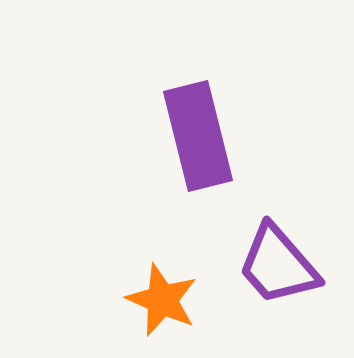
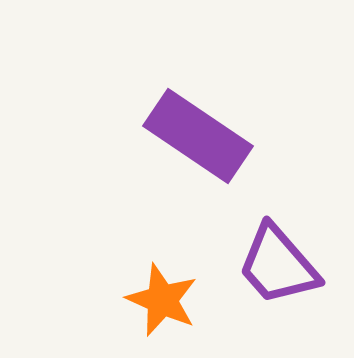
purple rectangle: rotated 42 degrees counterclockwise
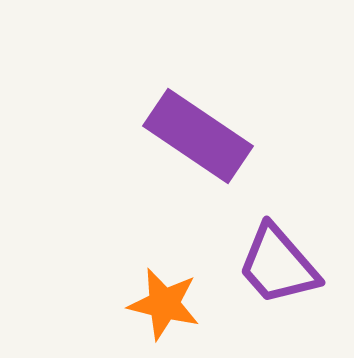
orange star: moved 2 px right, 4 px down; rotated 10 degrees counterclockwise
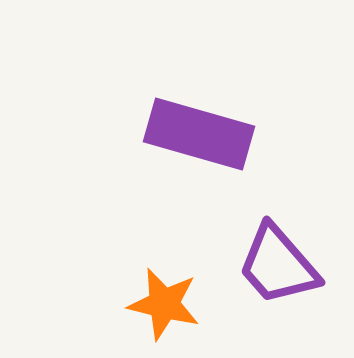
purple rectangle: moved 1 px right, 2 px up; rotated 18 degrees counterclockwise
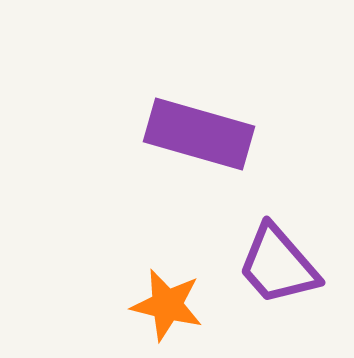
orange star: moved 3 px right, 1 px down
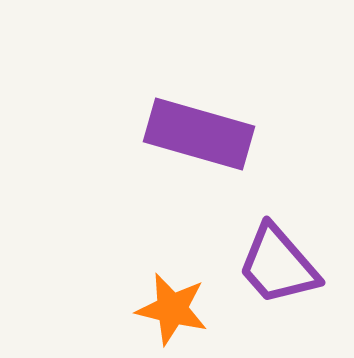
orange star: moved 5 px right, 4 px down
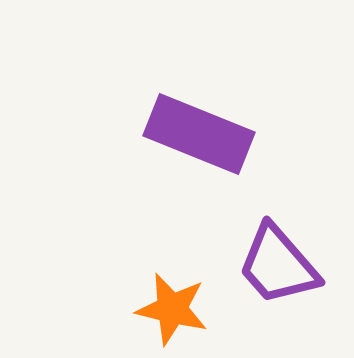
purple rectangle: rotated 6 degrees clockwise
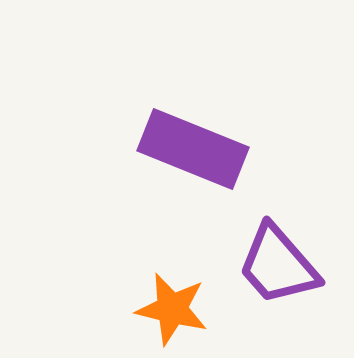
purple rectangle: moved 6 px left, 15 px down
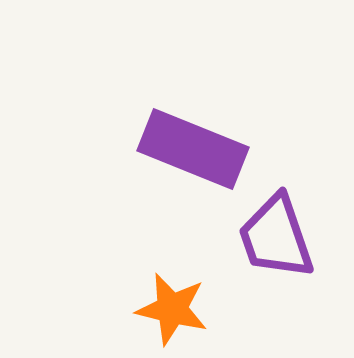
purple trapezoid: moved 2 px left, 28 px up; rotated 22 degrees clockwise
